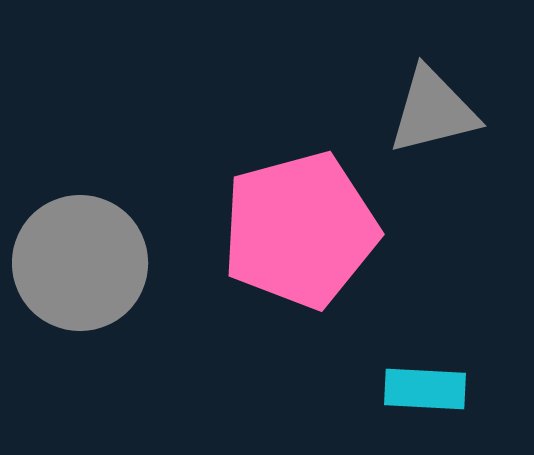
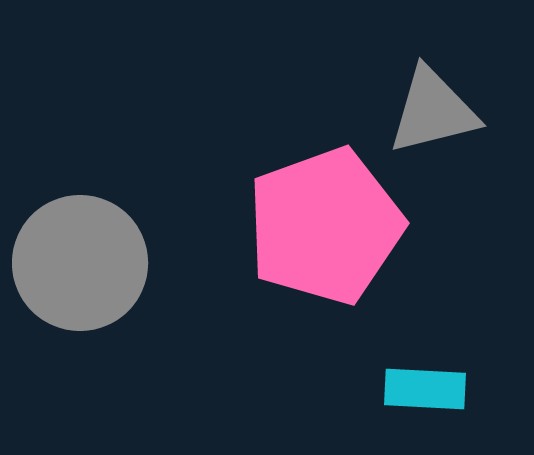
pink pentagon: moved 25 px right, 4 px up; rotated 5 degrees counterclockwise
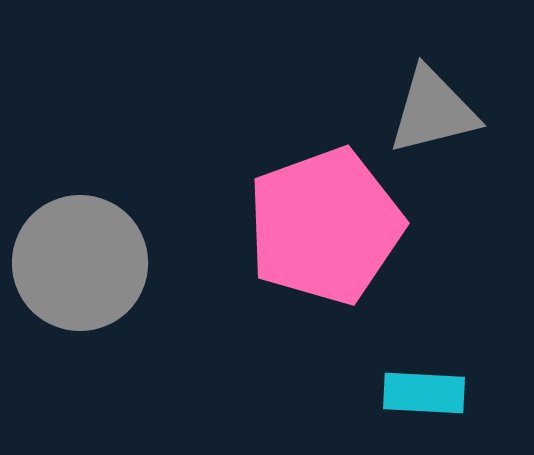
cyan rectangle: moved 1 px left, 4 px down
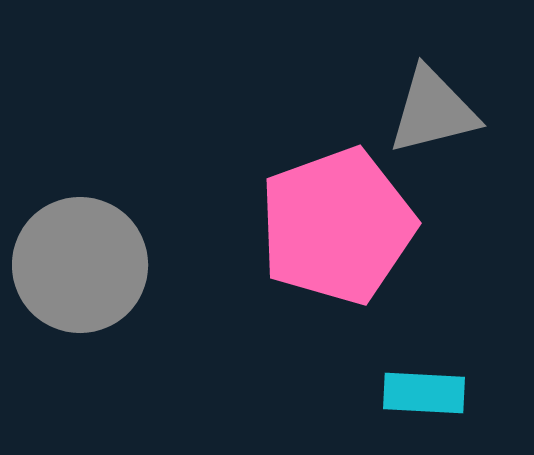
pink pentagon: moved 12 px right
gray circle: moved 2 px down
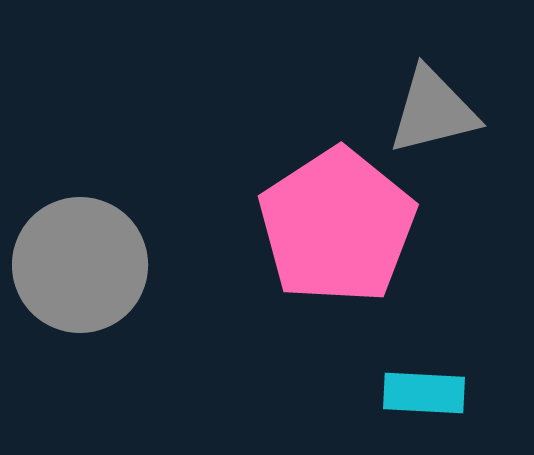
pink pentagon: rotated 13 degrees counterclockwise
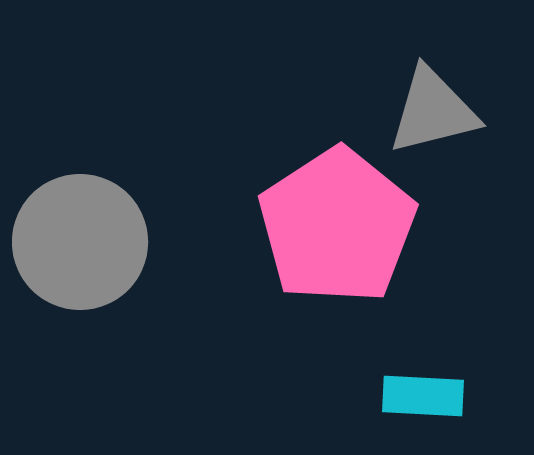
gray circle: moved 23 px up
cyan rectangle: moved 1 px left, 3 px down
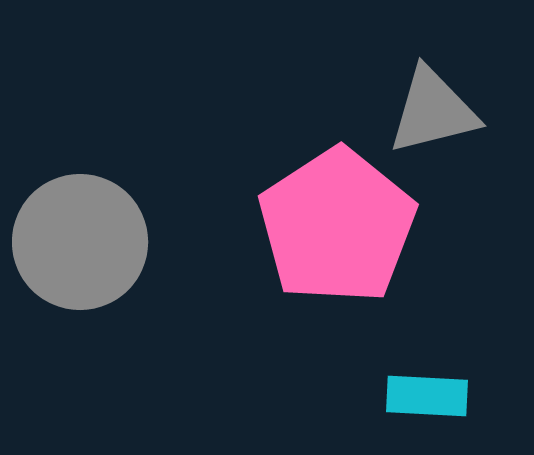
cyan rectangle: moved 4 px right
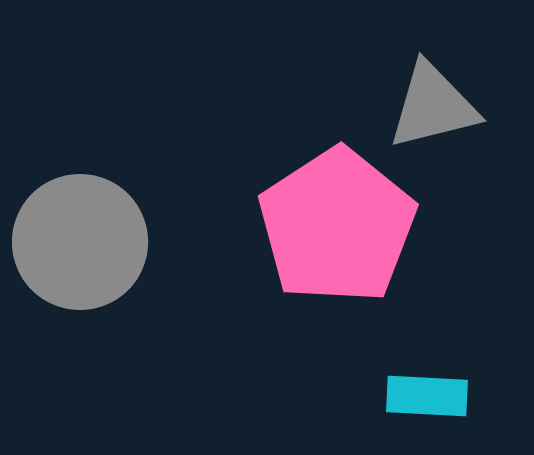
gray triangle: moved 5 px up
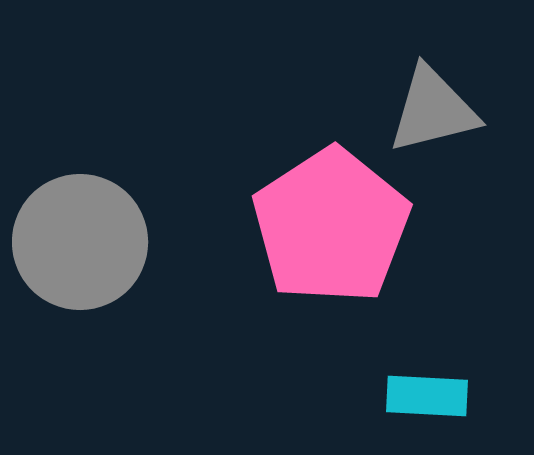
gray triangle: moved 4 px down
pink pentagon: moved 6 px left
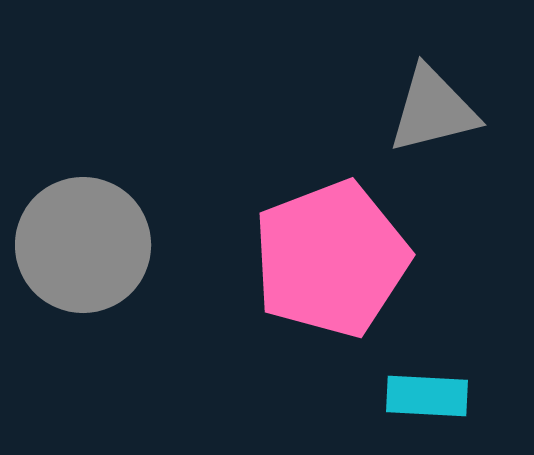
pink pentagon: moved 33 px down; rotated 12 degrees clockwise
gray circle: moved 3 px right, 3 px down
